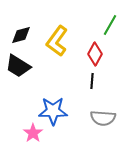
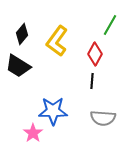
black diamond: moved 1 px right, 1 px up; rotated 35 degrees counterclockwise
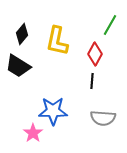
yellow L-shape: rotated 24 degrees counterclockwise
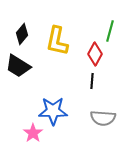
green line: moved 6 px down; rotated 15 degrees counterclockwise
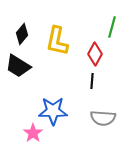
green line: moved 2 px right, 4 px up
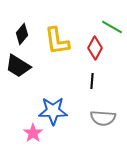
green line: rotated 75 degrees counterclockwise
yellow L-shape: rotated 20 degrees counterclockwise
red diamond: moved 6 px up
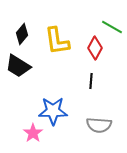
black line: moved 1 px left
gray semicircle: moved 4 px left, 7 px down
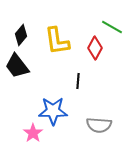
black diamond: moved 1 px left, 1 px down
black trapezoid: moved 1 px left; rotated 20 degrees clockwise
black line: moved 13 px left
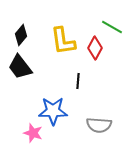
yellow L-shape: moved 6 px right
black trapezoid: moved 3 px right, 1 px down
pink star: rotated 18 degrees counterclockwise
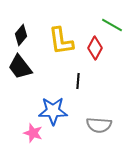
green line: moved 2 px up
yellow L-shape: moved 2 px left
